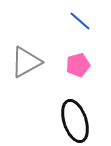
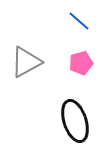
blue line: moved 1 px left
pink pentagon: moved 3 px right, 2 px up
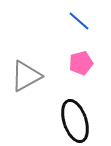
gray triangle: moved 14 px down
